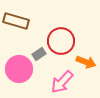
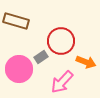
gray rectangle: moved 2 px right, 3 px down
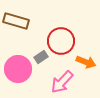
pink circle: moved 1 px left
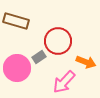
red circle: moved 3 px left
gray rectangle: moved 2 px left
pink circle: moved 1 px left, 1 px up
pink arrow: moved 2 px right
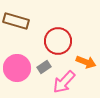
gray rectangle: moved 5 px right, 10 px down
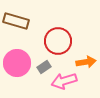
orange arrow: rotated 30 degrees counterclockwise
pink circle: moved 5 px up
pink arrow: moved 1 px up; rotated 30 degrees clockwise
